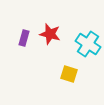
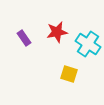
red star: moved 7 px right, 2 px up; rotated 25 degrees counterclockwise
purple rectangle: rotated 49 degrees counterclockwise
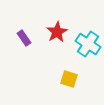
red star: rotated 20 degrees counterclockwise
yellow square: moved 5 px down
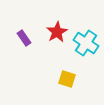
cyan cross: moved 2 px left, 1 px up
yellow square: moved 2 px left
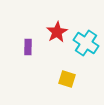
purple rectangle: moved 4 px right, 9 px down; rotated 35 degrees clockwise
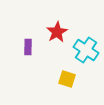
cyan cross: moved 7 px down
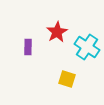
cyan cross: moved 1 px right, 3 px up
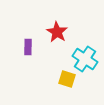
red star: rotated 10 degrees counterclockwise
cyan cross: moved 2 px left, 12 px down
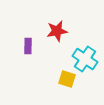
red star: moved 1 px up; rotated 30 degrees clockwise
purple rectangle: moved 1 px up
